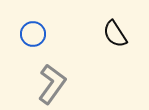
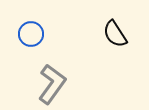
blue circle: moved 2 px left
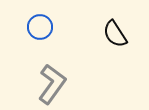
blue circle: moved 9 px right, 7 px up
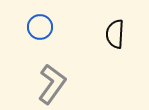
black semicircle: rotated 36 degrees clockwise
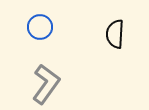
gray L-shape: moved 6 px left
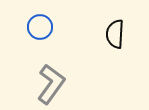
gray L-shape: moved 5 px right
